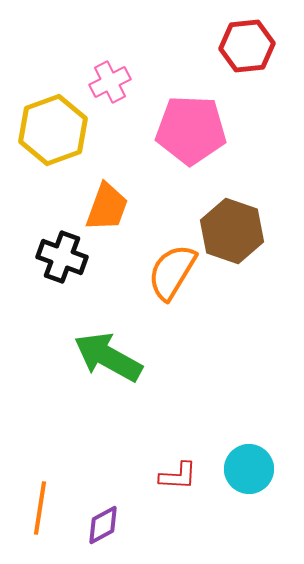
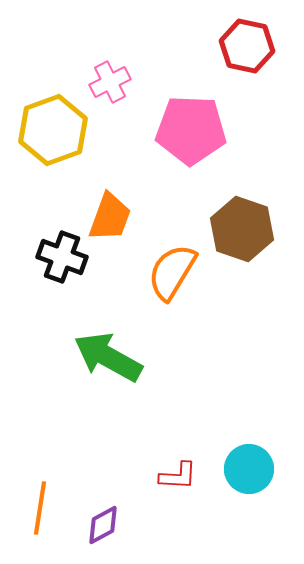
red hexagon: rotated 18 degrees clockwise
orange trapezoid: moved 3 px right, 10 px down
brown hexagon: moved 10 px right, 2 px up
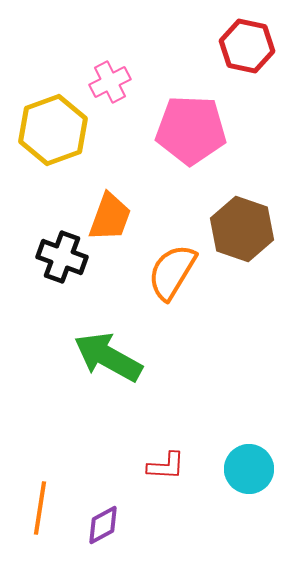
red L-shape: moved 12 px left, 10 px up
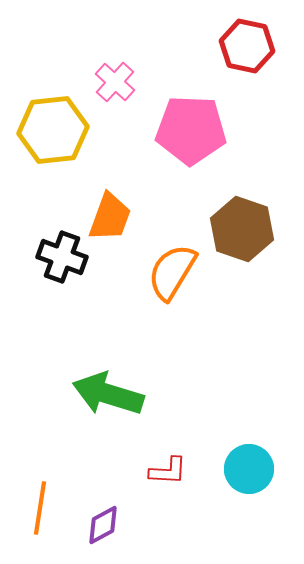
pink cross: moved 5 px right; rotated 21 degrees counterclockwise
yellow hexagon: rotated 14 degrees clockwise
green arrow: moved 37 px down; rotated 12 degrees counterclockwise
red L-shape: moved 2 px right, 5 px down
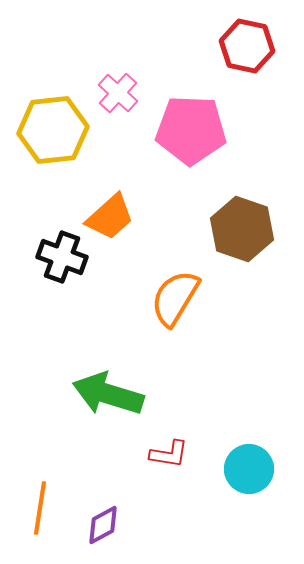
pink cross: moved 3 px right, 11 px down
orange trapezoid: rotated 28 degrees clockwise
orange semicircle: moved 3 px right, 26 px down
red L-shape: moved 1 px right, 17 px up; rotated 6 degrees clockwise
